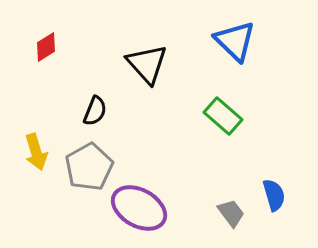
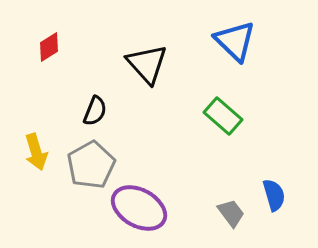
red diamond: moved 3 px right
gray pentagon: moved 2 px right, 2 px up
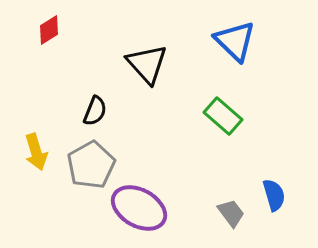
red diamond: moved 17 px up
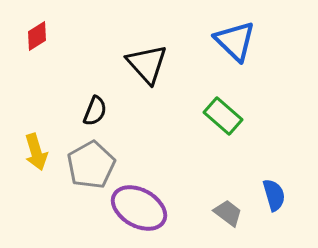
red diamond: moved 12 px left, 6 px down
gray trapezoid: moved 3 px left; rotated 16 degrees counterclockwise
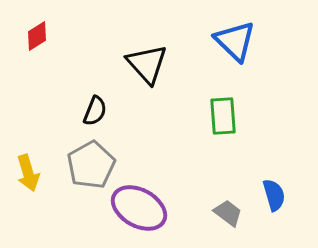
green rectangle: rotated 45 degrees clockwise
yellow arrow: moved 8 px left, 21 px down
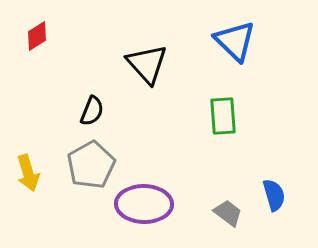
black semicircle: moved 3 px left
purple ellipse: moved 5 px right, 4 px up; rotated 28 degrees counterclockwise
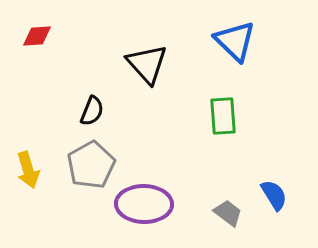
red diamond: rotated 28 degrees clockwise
yellow arrow: moved 3 px up
blue semicircle: rotated 16 degrees counterclockwise
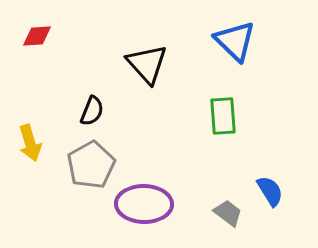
yellow arrow: moved 2 px right, 27 px up
blue semicircle: moved 4 px left, 4 px up
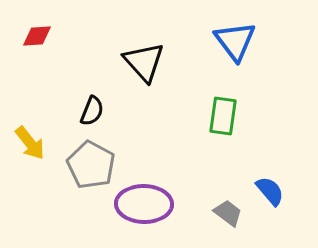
blue triangle: rotated 9 degrees clockwise
black triangle: moved 3 px left, 2 px up
green rectangle: rotated 12 degrees clockwise
yellow arrow: rotated 21 degrees counterclockwise
gray pentagon: rotated 15 degrees counterclockwise
blue semicircle: rotated 8 degrees counterclockwise
